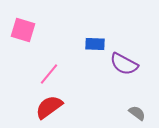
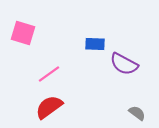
pink square: moved 3 px down
pink line: rotated 15 degrees clockwise
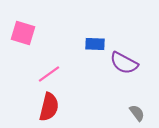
purple semicircle: moved 1 px up
red semicircle: rotated 140 degrees clockwise
gray semicircle: rotated 18 degrees clockwise
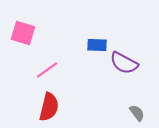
blue rectangle: moved 2 px right, 1 px down
pink line: moved 2 px left, 4 px up
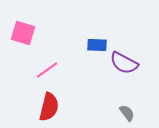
gray semicircle: moved 10 px left
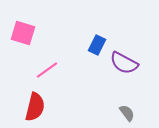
blue rectangle: rotated 66 degrees counterclockwise
red semicircle: moved 14 px left
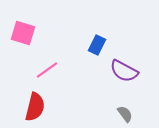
purple semicircle: moved 8 px down
gray semicircle: moved 2 px left, 1 px down
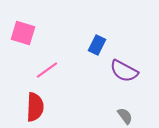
red semicircle: rotated 12 degrees counterclockwise
gray semicircle: moved 2 px down
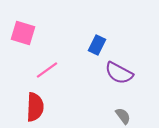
purple semicircle: moved 5 px left, 2 px down
gray semicircle: moved 2 px left
